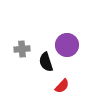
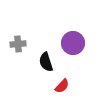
purple circle: moved 6 px right, 2 px up
gray cross: moved 4 px left, 5 px up
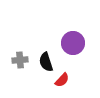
gray cross: moved 2 px right, 16 px down
red semicircle: moved 6 px up
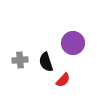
red semicircle: moved 1 px right
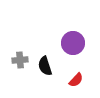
black semicircle: moved 1 px left, 4 px down
red semicircle: moved 13 px right
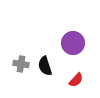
gray cross: moved 1 px right, 4 px down; rotated 14 degrees clockwise
